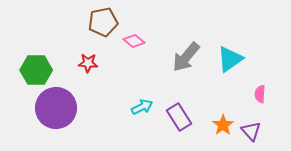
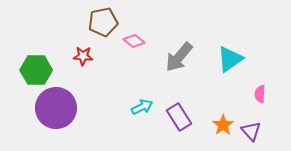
gray arrow: moved 7 px left
red star: moved 5 px left, 7 px up
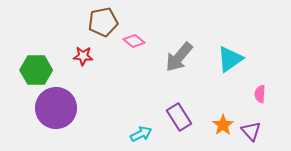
cyan arrow: moved 1 px left, 27 px down
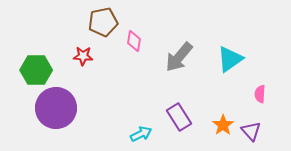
pink diamond: rotated 60 degrees clockwise
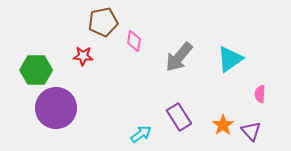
cyan arrow: rotated 10 degrees counterclockwise
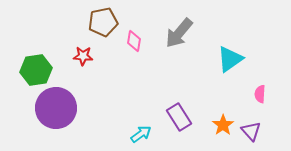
gray arrow: moved 24 px up
green hexagon: rotated 8 degrees counterclockwise
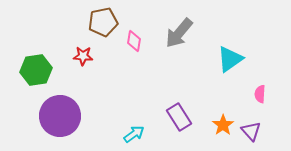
purple circle: moved 4 px right, 8 px down
cyan arrow: moved 7 px left
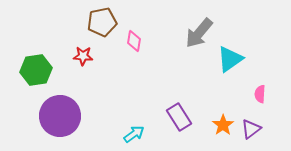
brown pentagon: moved 1 px left
gray arrow: moved 20 px right
purple triangle: moved 2 px up; rotated 35 degrees clockwise
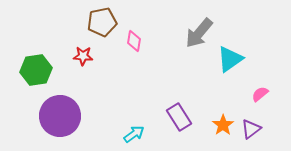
pink semicircle: rotated 48 degrees clockwise
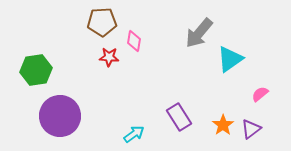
brown pentagon: rotated 8 degrees clockwise
red star: moved 26 px right, 1 px down
